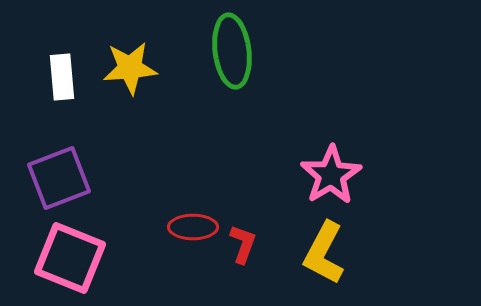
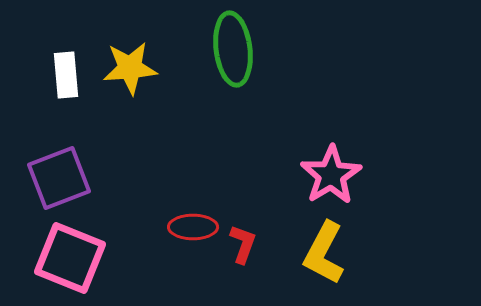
green ellipse: moved 1 px right, 2 px up
white rectangle: moved 4 px right, 2 px up
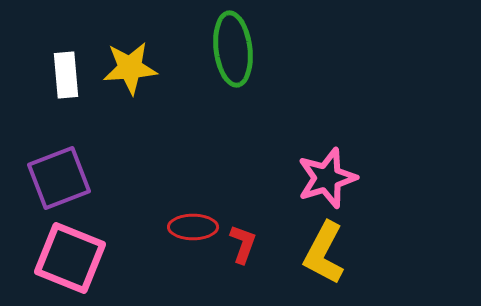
pink star: moved 4 px left, 3 px down; rotated 14 degrees clockwise
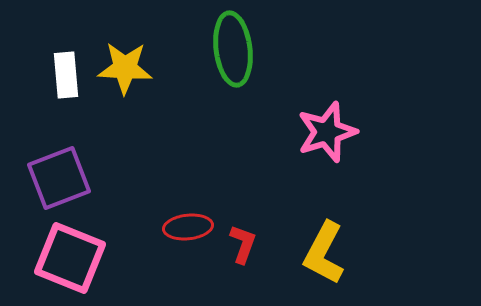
yellow star: moved 5 px left; rotated 8 degrees clockwise
pink star: moved 46 px up
red ellipse: moved 5 px left; rotated 6 degrees counterclockwise
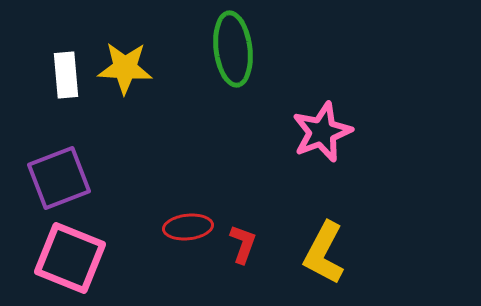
pink star: moved 5 px left; rotated 4 degrees counterclockwise
